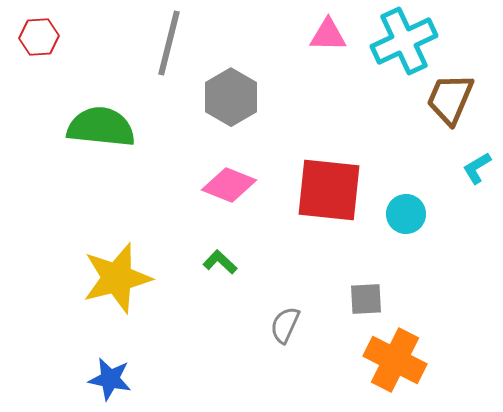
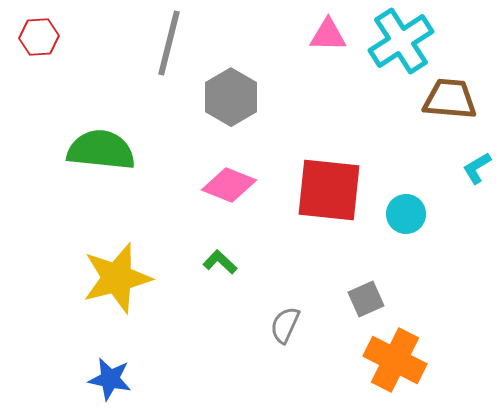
cyan cross: moved 3 px left; rotated 8 degrees counterclockwise
brown trapezoid: rotated 72 degrees clockwise
green semicircle: moved 23 px down
gray square: rotated 21 degrees counterclockwise
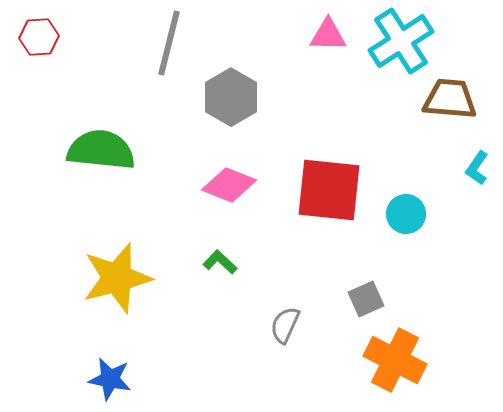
cyan L-shape: rotated 24 degrees counterclockwise
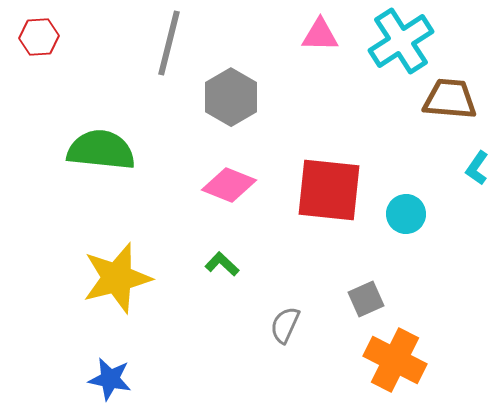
pink triangle: moved 8 px left
green L-shape: moved 2 px right, 2 px down
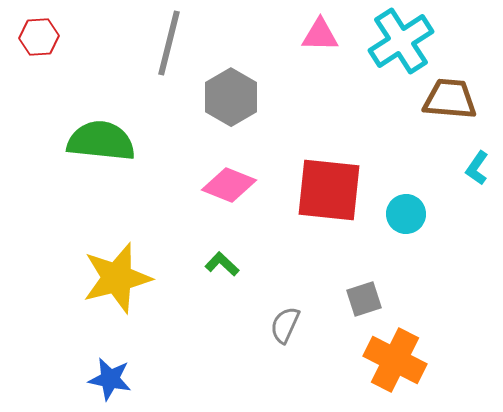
green semicircle: moved 9 px up
gray square: moved 2 px left; rotated 6 degrees clockwise
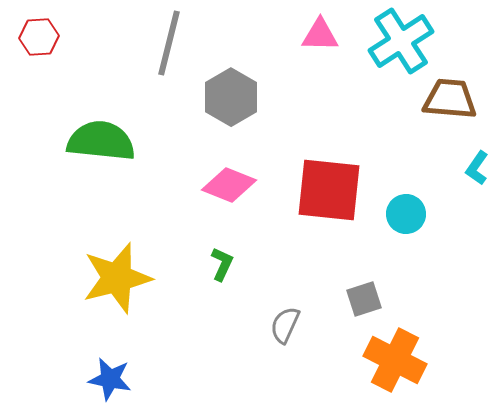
green L-shape: rotated 72 degrees clockwise
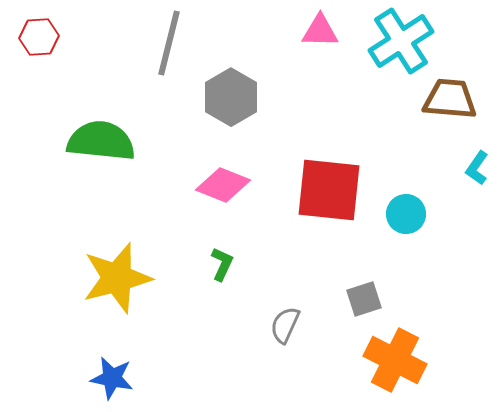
pink triangle: moved 4 px up
pink diamond: moved 6 px left
blue star: moved 2 px right, 1 px up
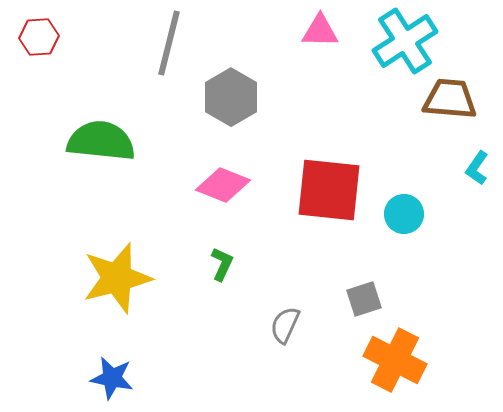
cyan cross: moved 4 px right
cyan circle: moved 2 px left
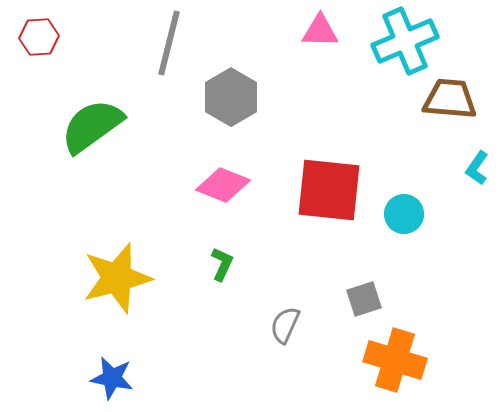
cyan cross: rotated 10 degrees clockwise
green semicircle: moved 9 px left, 15 px up; rotated 42 degrees counterclockwise
orange cross: rotated 10 degrees counterclockwise
